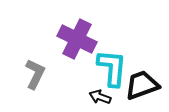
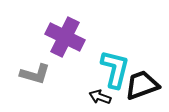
purple cross: moved 12 px left, 2 px up
cyan L-shape: moved 3 px right, 1 px down; rotated 9 degrees clockwise
gray L-shape: rotated 80 degrees clockwise
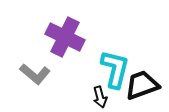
gray L-shape: rotated 24 degrees clockwise
black arrow: rotated 125 degrees counterclockwise
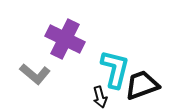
purple cross: moved 2 px down
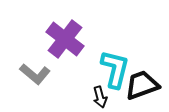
purple cross: rotated 12 degrees clockwise
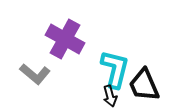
purple cross: rotated 9 degrees counterclockwise
black trapezoid: moved 2 px right; rotated 93 degrees counterclockwise
black arrow: moved 10 px right, 1 px up
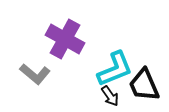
cyan L-shape: rotated 54 degrees clockwise
black arrow: rotated 20 degrees counterclockwise
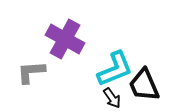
gray L-shape: moved 4 px left, 2 px up; rotated 136 degrees clockwise
black arrow: moved 2 px right, 2 px down
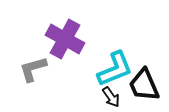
gray L-shape: moved 2 px right, 3 px up; rotated 12 degrees counterclockwise
black arrow: moved 1 px left, 1 px up
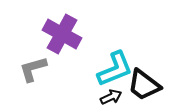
purple cross: moved 3 px left, 5 px up
black trapezoid: rotated 30 degrees counterclockwise
black arrow: rotated 80 degrees counterclockwise
